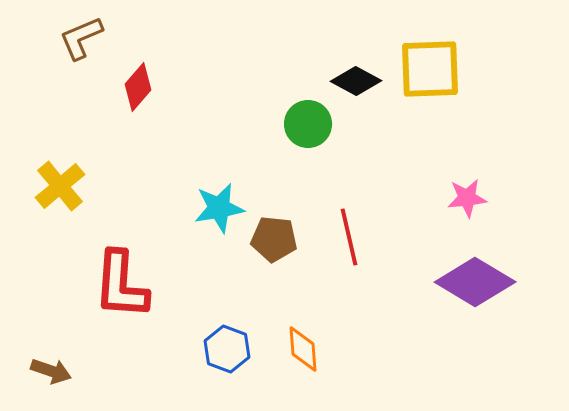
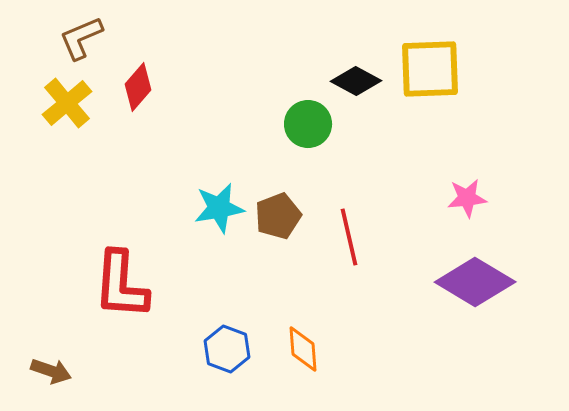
yellow cross: moved 7 px right, 83 px up
brown pentagon: moved 4 px right, 23 px up; rotated 27 degrees counterclockwise
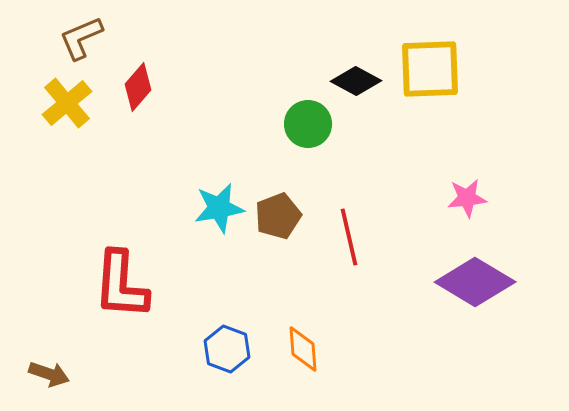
brown arrow: moved 2 px left, 3 px down
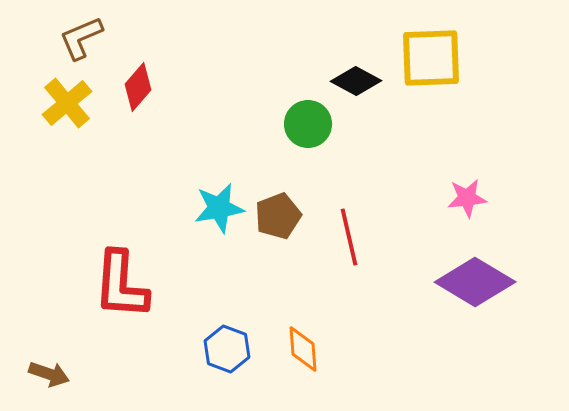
yellow square: moved 1 px right, 11 px up
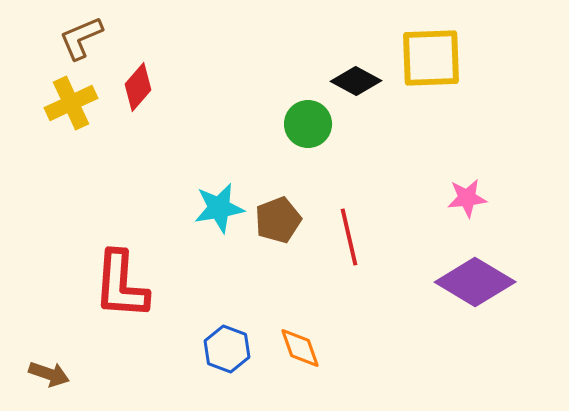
yellow cross: moved 4 px right; rotated 15 degrees clockwise
brown pentagon: moved 4 px down
orange diamond: moved 3 px left, 1 px up; rotated 15 degrees counterclockwise
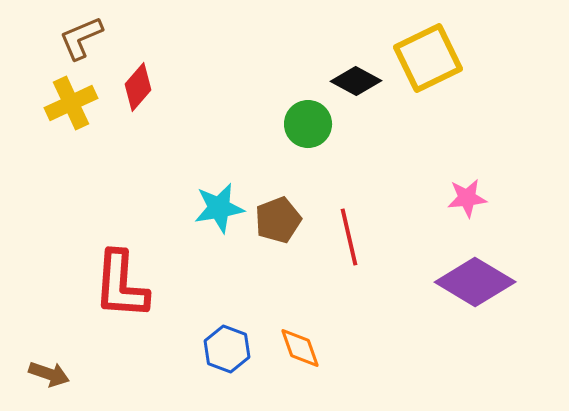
yellow square: moved 3 px left; rotated 24 degrees counterclockwise
